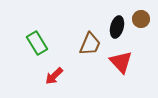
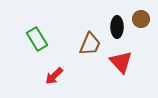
black ellipse: rotated 15 degrees counterclockwise
green rectangle: moved 4 px up
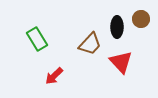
brown trapezoid: rotated 20 degrees clockwise
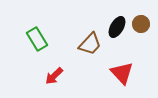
brown circle: moved 5 px down
black ellipse: rotated 30 degrees clockwise
red triangle: moved 1 px right, 11 px down
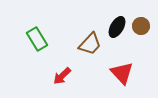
brown circle: moved 2 px down
red arrow: moved 8 px right
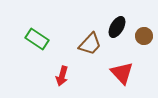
brown circle: moved 3 px right, 10 px down
green rectangle: rotated 25 degrees counterclockwise
red arrow: rotated 30 degrees counterclockwise
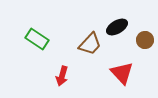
black ellipse: rotated 30 degrees clockwise
brown circle: moved 1 px right, 4 px down
